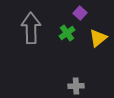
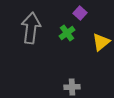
gray arrow: rotated 8 degrees clockwise
yellow triangle: moved 3 px right, 4 px down
gray cross: moved 4 px left, 1 px down
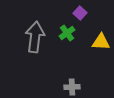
gray arrow: moved 4 px right, 9 px down
yellow triangle: rotated 42 degrees clockwise
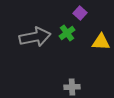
gray arrow: rotated 72 degrees clockwise
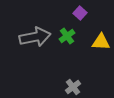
green cross: moved 3 px down
gray cross: moved 1 px right; rotated 35 degrees counterclockwise
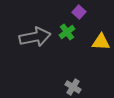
purple square: moved 1 px left, 1 px up
green cross: moved 4 px up
gray cross: rotated 21 degrees counterclockwise
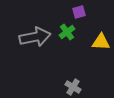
purple square: rotated 32 degrees clockwise
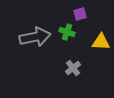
purple square: moved 1 px right, 2 px down
green cross: rotated 35 degrees counterclockwise
gray cross: moved 19 px up; rotated 21 degrees clockwise
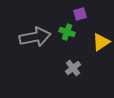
yellow triangle: rotated 36 degrees counterclockwise
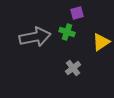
purple square: moved 3 px left, 1 px up
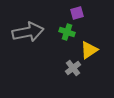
gray arrow: moved 7 px left, 5 px up
yellow triangle: moved 12 px left, 8 px down
